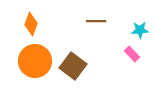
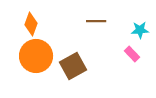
orange circle: moved 1 px right, 5 px up
brown square: rotated 24 degrees clockwise
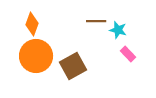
orange diamond: moved 1 px right
cyan star: moved 22 px left; rotated 18 degrees clockwise
pink rectangle: moved 4 px left
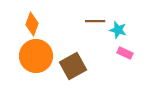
brown line: moved 1 px left
pink rectangle: moved 3 px left, 1 px up; rotated 21 degrees counterclockwise
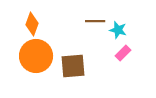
pink rectangle: moved 2 px left; rotated 70 degrees counterclockwise
brown square: rotated 24 degrees clockwise
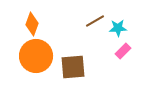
brown line: rotated 30 degrees counterclockwise
cyan star: moved 2 px up; rotated 18 degrees counterclockwise
pink rectangle: moved 2 px up
brown square: moved 1 px down
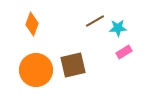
pink rectangle: moved 1 px right, 1 px down; rotated 14 degrees clockwise
orange circle: moved 14 px down
brown square: moved 2 px up; rotated 8 degrees counterclockwise
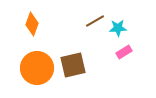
orange circle: moved 1 px right, 2 px up
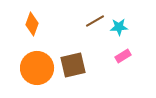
cyan star: moved 1 px right, 1 px up
pink rectangle: moved 1 px left, 4 px down
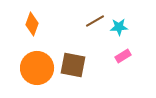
brown square: rotated 24 degrees clockwise
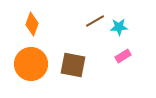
orange circle: moved 6 px left, 4 px up
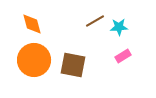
orange diamond: rotated 35 degrees counterclockwise
orange circle: moved 3 px right, 4 px up
